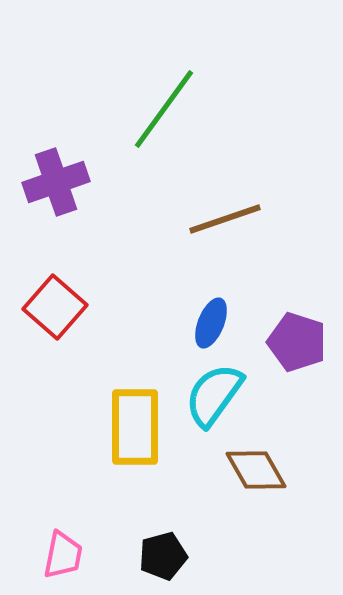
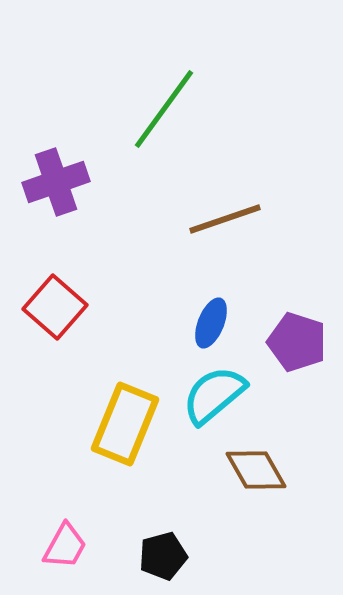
cyan semicircle: rotated 14 degrees clockwise
yellow rectangle: moved 10 px left, 3 px up; rotated 22 degrees clockwise
pink trapezoid: moved 2 px right, 9 px up; rotated 18 degrees clockwise
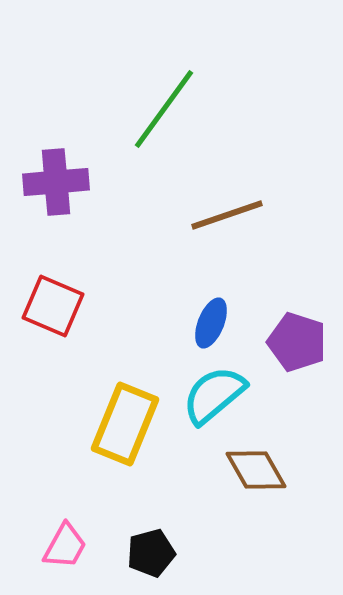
purple cross: rotated 14 degrees clockwise
brown line: moved 2 px right, 4 px up
red square: moved 2 px left, 1 px up; rotated 18 degrees counterclockwise
black pentagon: moved 12 px left, 3 px up
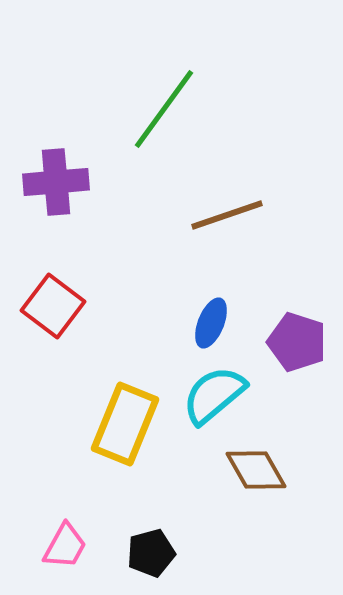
red square: rotated 14 degrees clockwise
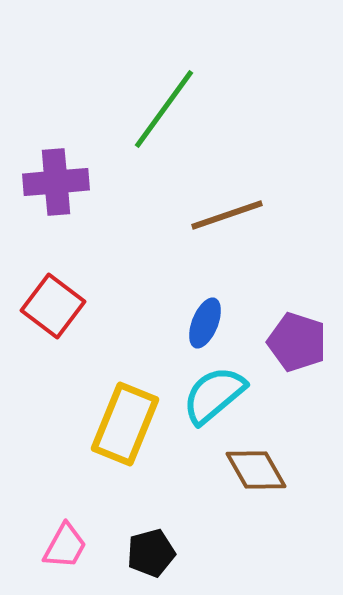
blue ellipse: moved 6 px left
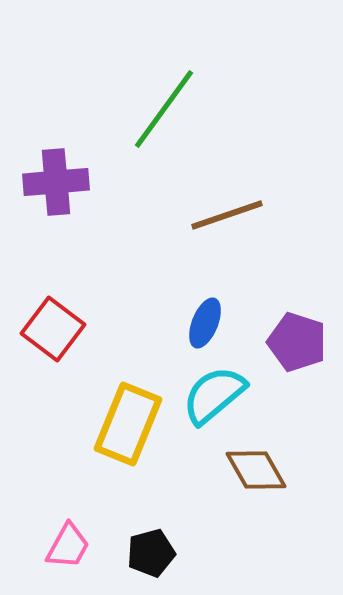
red square: moved 23 px down
yellow rectangle: moved 3 px right
pink trapezoid: moved 3 px right
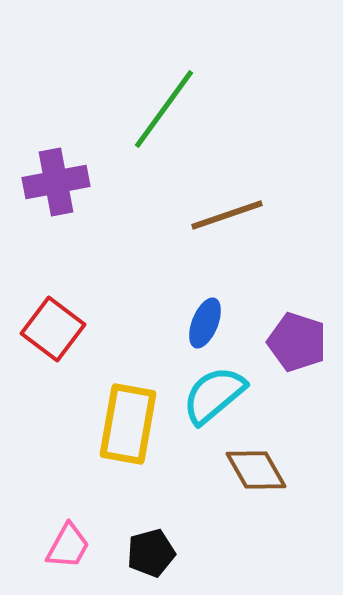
purple cross: rotated 6 degrees counterclockwise
yellow rectangle: rotated 12 degrees counterclockwise
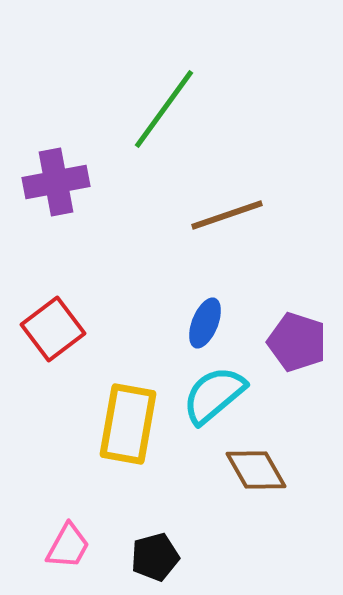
red square: rotated 16 degrees clockwise
black pentagon: moved 4 px right, 4 px down
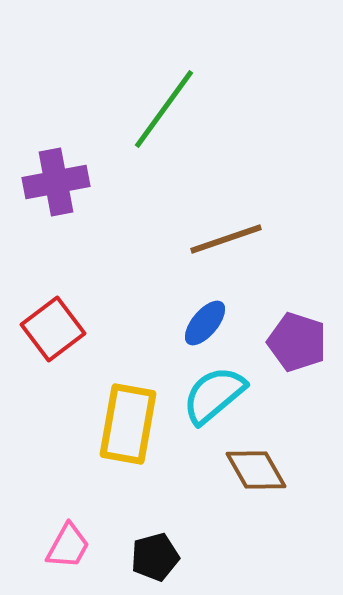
brown line: moved 1 px left, 24 px down
blue ellipse: rotated 18 degrees clockwise
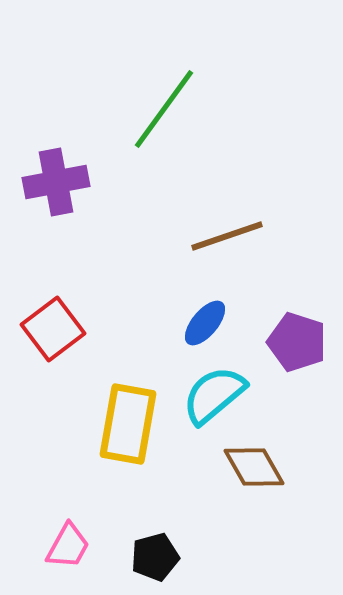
brown line: moved 1 px right, 3 px up
brown diamond: moved 2 px left, 3 px up
